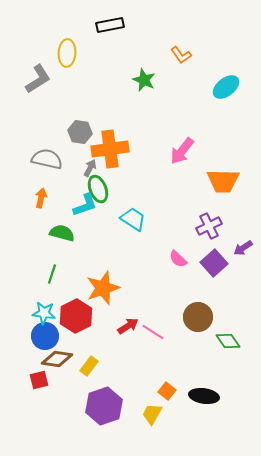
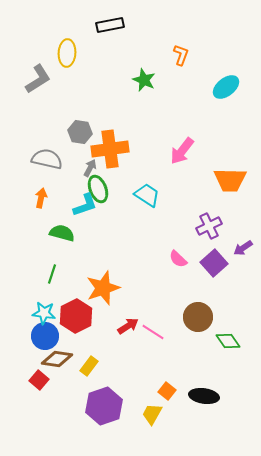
orange L-shape: rotated 125 degrees counterclockwise
orange trapezoid: moved 7 px right, 1 px up
cyan trapezoid: moved 14 px right, 24 px up
red square: rotated 36 degrees counterclockwise
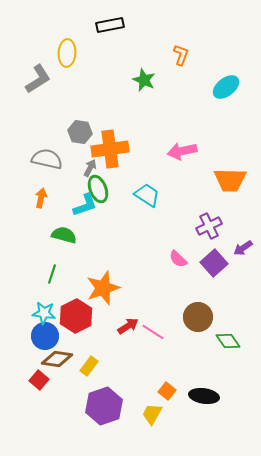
pink arrow: rotated 40 degrees clockwise
green semicircle: moved 2 px right, 2 px down
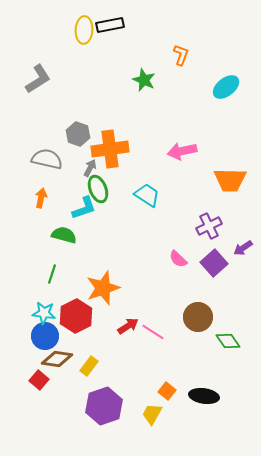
yellow ellipse: moved 17 px right, 23 px up
gray hexagon: moved 2 px left, 2 px down; rotated 10 degrees clockwise
cyan L-shape: moved 1 px left, 3 px down
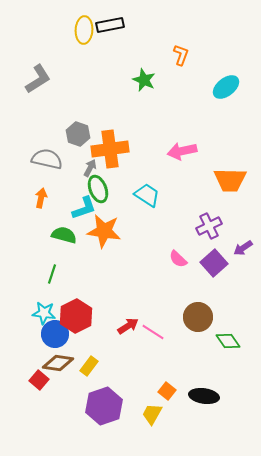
orange star: moved 1 px right, 57 px up; rotated 28 degrees clockwise
blue circle: moved 10 px right, 2 px up
brown diamond: moved 1 px right, 4 px down
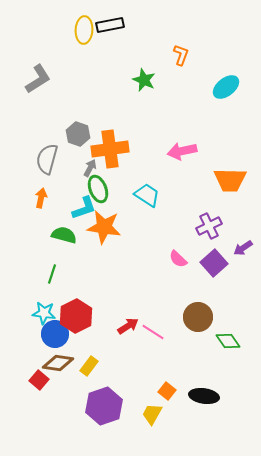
gray semicircle: rotated 88 degrees counterclockwise
orange star: moved 4 px up
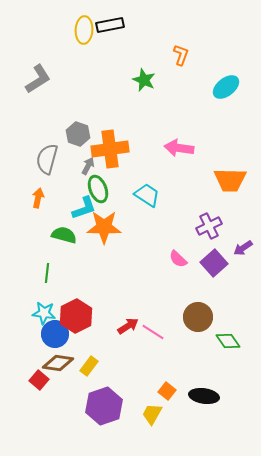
pink arrow: moved 3 px left, 3 px up; rotated 20 degrees clockwise
gray arrow: moved 2 px left, 2 px up
orange arrow: moved 3 px left
orange star: rotated 8 degrees counterclockwise
green line: moved 5 px left, 1 px up; rotated 12 degrees counterclockwise
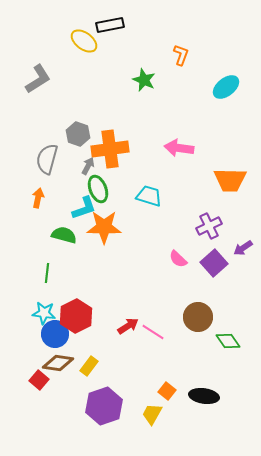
yellow ellipse: moved 11 px down; rotated 56 degrees counterclockwise
cyan trapezoid: moved 2 px right, 1 px down; rotated 16 degrees counterclockwise
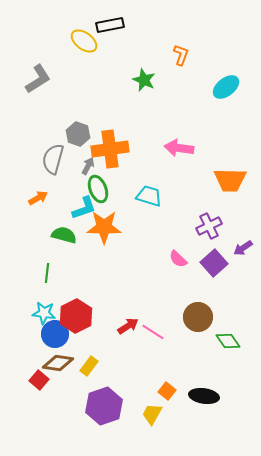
gray semicircle: moved 6 px right
orange arrow: rotated 48 degrees clockwise
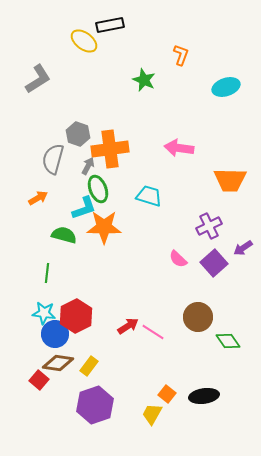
cyan ellipse: rotated 20 degrees clockwise
orange square: moved 3 px down
black ellipse: rotated 16 degrees counterclockwise
purple hexagon: moved 9 px left, 1 px up
